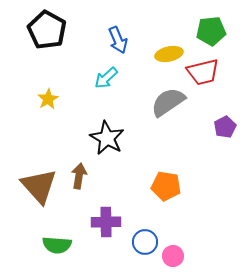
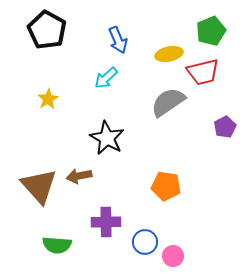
green pentagon: rotated 16 degrees counterclockwise
brown arrow: rotated 110 degrees counterclockwise
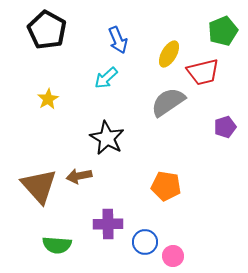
green pentagon: moved 12 px right
yellow ellipse: rotated 48 degrees counterclockwise
purple pentagon: rotated 10 degrees clockwise
purple cross: moved 2 px right, 2 px down
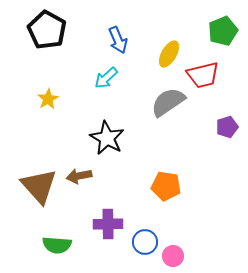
red trapezoid: moved 3 px down
purple pentagon: moved 2 px right
